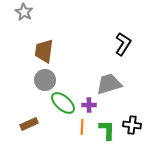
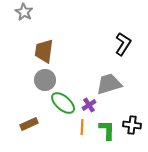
purple cross: rotated 32 degrees counterclockwise
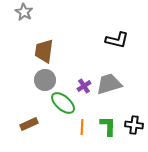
black L-shape: moved 6 px left, 4 px up; rotated 70 degrees clockwise
purple cross: moved 5 px left, 19 px up
black cross: moved 2 px right
green L-shape: moved 1 px right, 4 px up
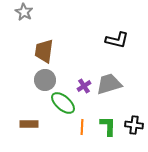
brown rectangle: rotated 24 degrees clockwise
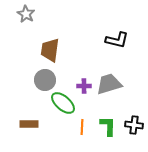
gray star: moved 2 px right, 2 px down
brown trapezoid: moved 6 px right, 1 px up
purple cross: rotated 32 degrees clockwise
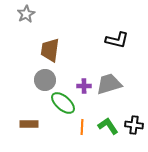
gray star: rotated 12 degrees clockwise
green L-shape: rotated 35 degrees counterclockwise
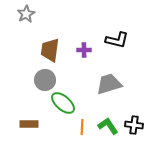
purple cross: moved 36 px up
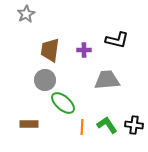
gray trapezoid: moved 2 px left, 4 px up; rotated 12 degrees clockwise
green L-shape: moved 1 px left, 1 px up
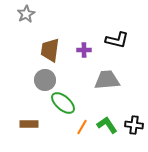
orange line: rotated 28 degrees clockwise
